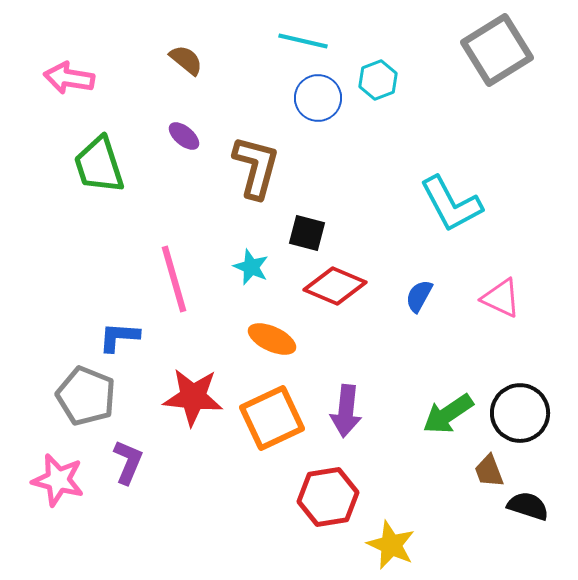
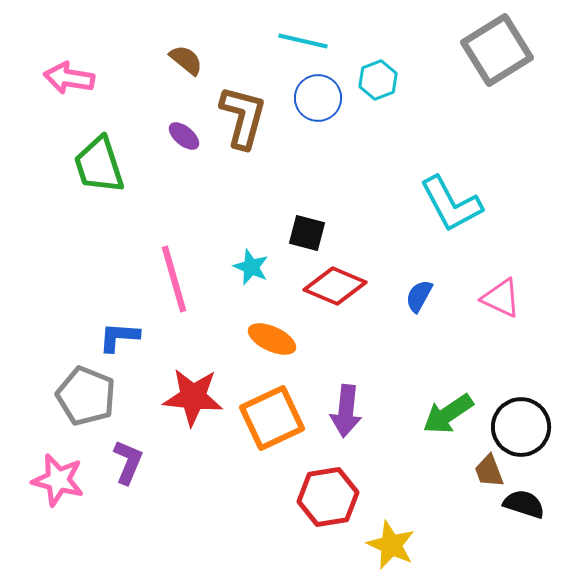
brown L-shape: moved 13 px left, 50 px up
black circle: moved 1 px right, 14 px down
black semicircle: moved 4 px left, 2 px up
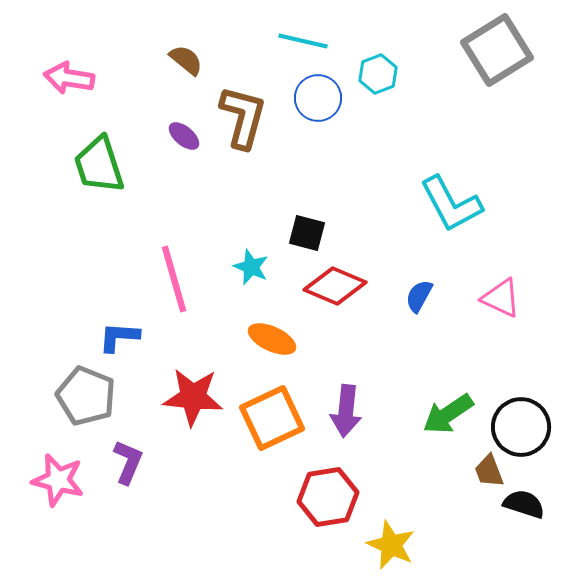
cyan hexagon: moved 6 px up
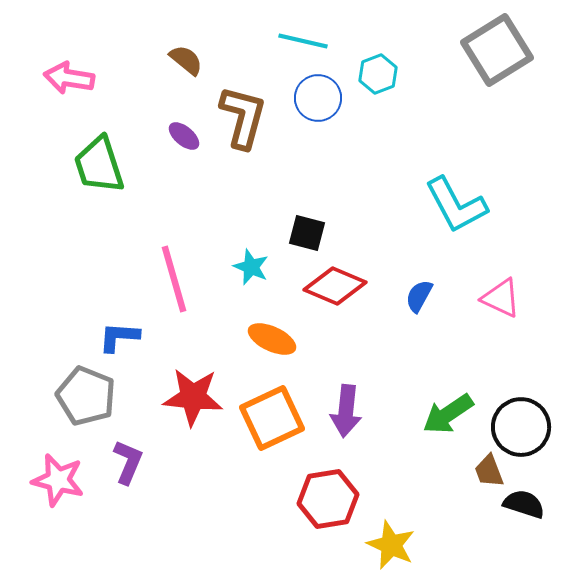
cyan L-shape: moved 5 px right, 1 px down
red hexagon: moved 2 px down
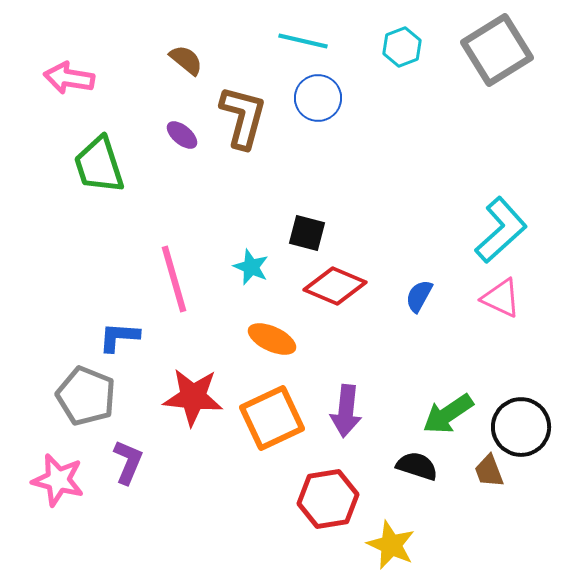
cyan hexagon: moved 24 px right, 27 px up
purple ellipse: moved 2 px left, 1 px up
cyan L-shape: moved 45 px right, 25 px down; rotated 104 degrees counterclockwise
black semicircle: moved 107 px left, 38 px up
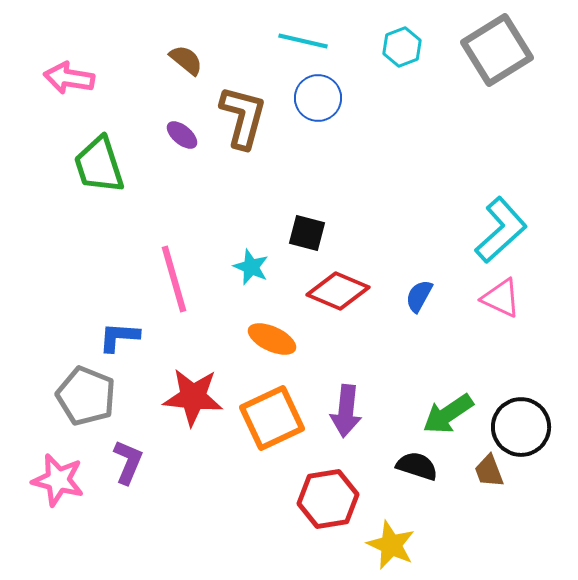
red diamond: moved 3 px right, 5 px down
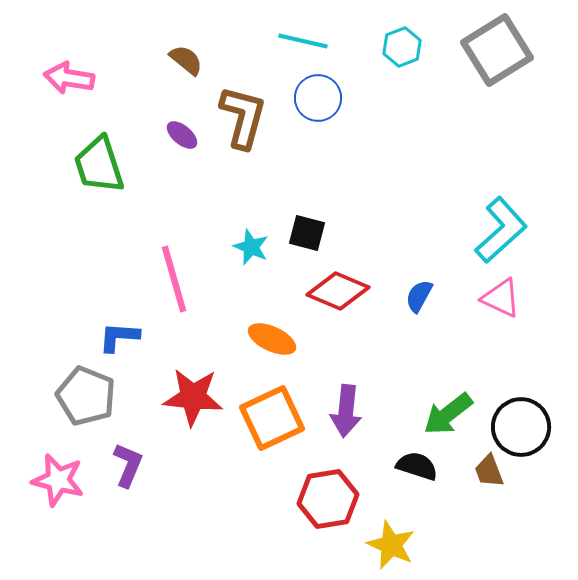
cyan star: moved 20 px up
green arrow: rotated 4 degrees counterclockwise
purple L-shape: moved 3 px down
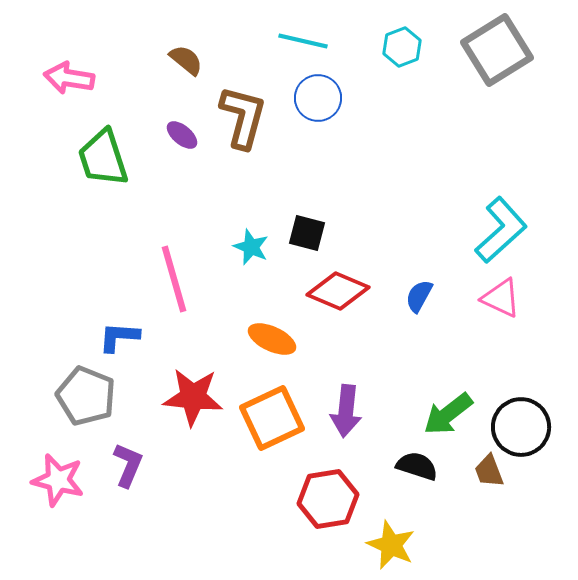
green trapezoid: moved 4 px right, 7 px up
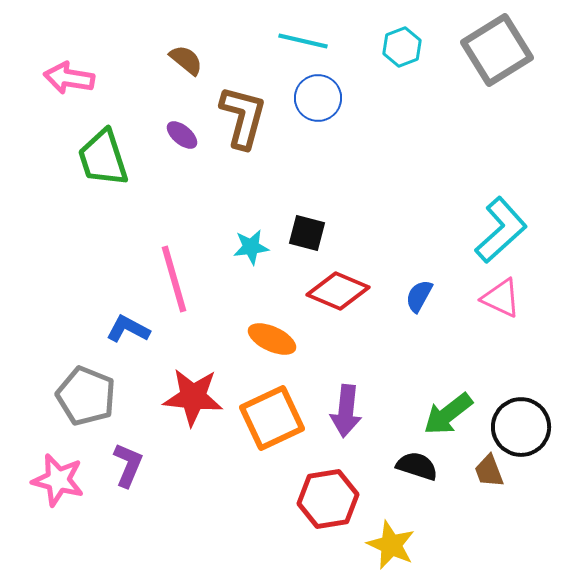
cyan star: rotated 30 degrees counterclockwise
blue L-shape: moved 9 px right, 8 px up; rotated 24 degrees clockwise
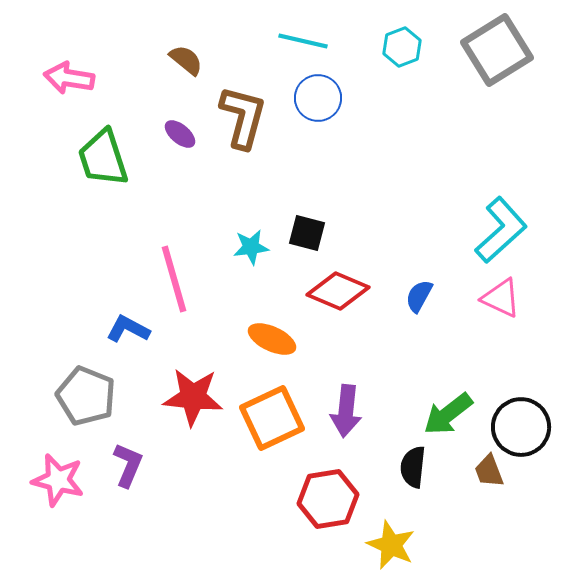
purple ellipse: moved 2 px left, 1 px up
black semicircle: moved 4 px left, 1 px down; rotated 102 degrees counterclockwise
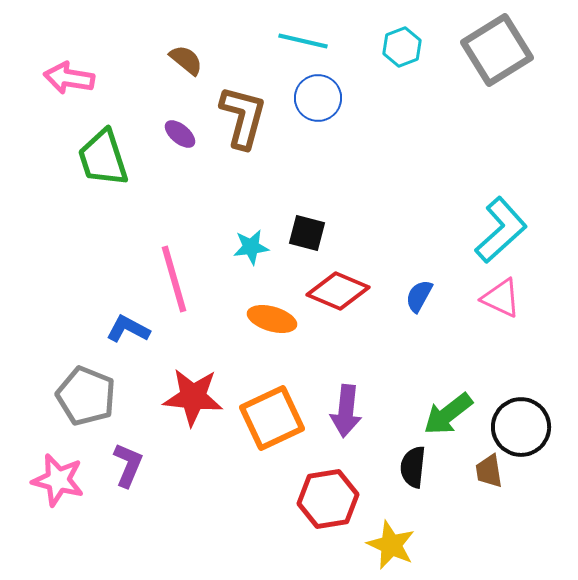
orange ellipse: moved 20 px up; rotated 9 degrees counterclockwise
brown trapezoid: rotated 12 degrees clockwise
